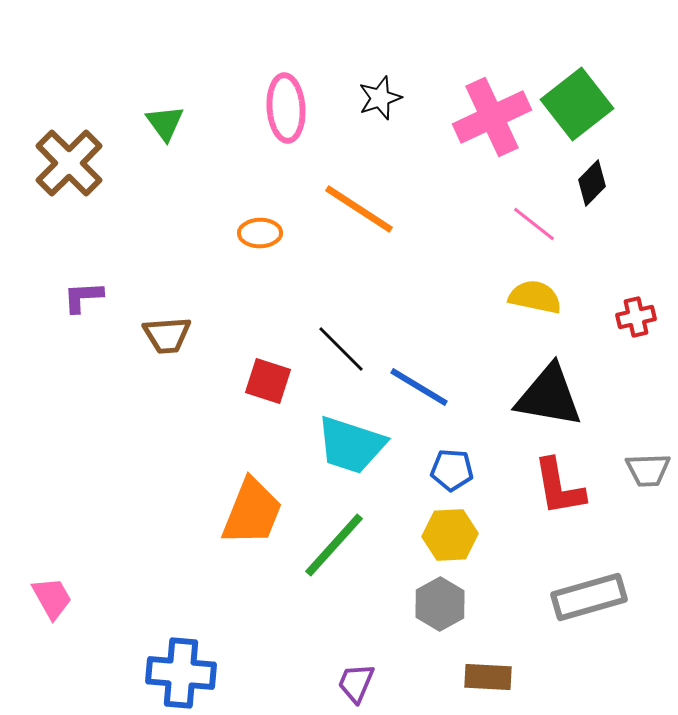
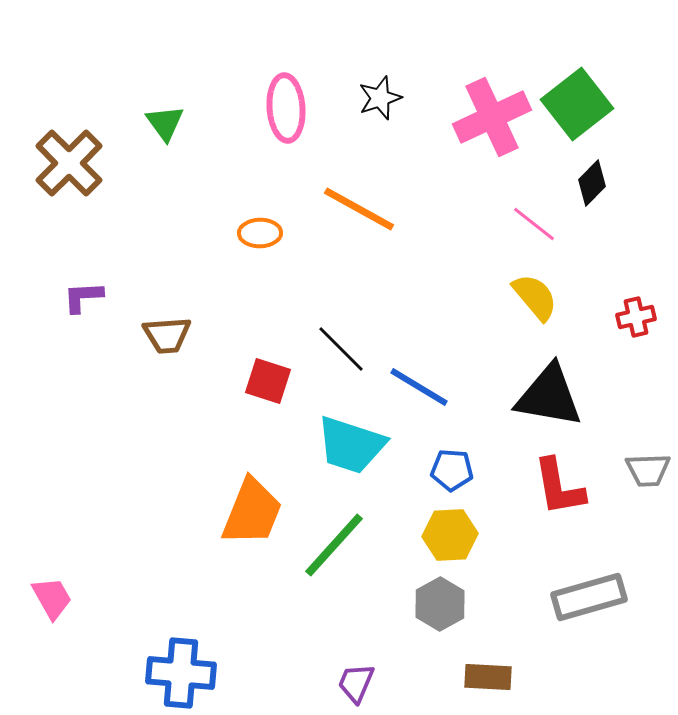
orange line: rotated 4 degrees counterclockwise
yellow semicircle: rotated 38 degrees clockwise
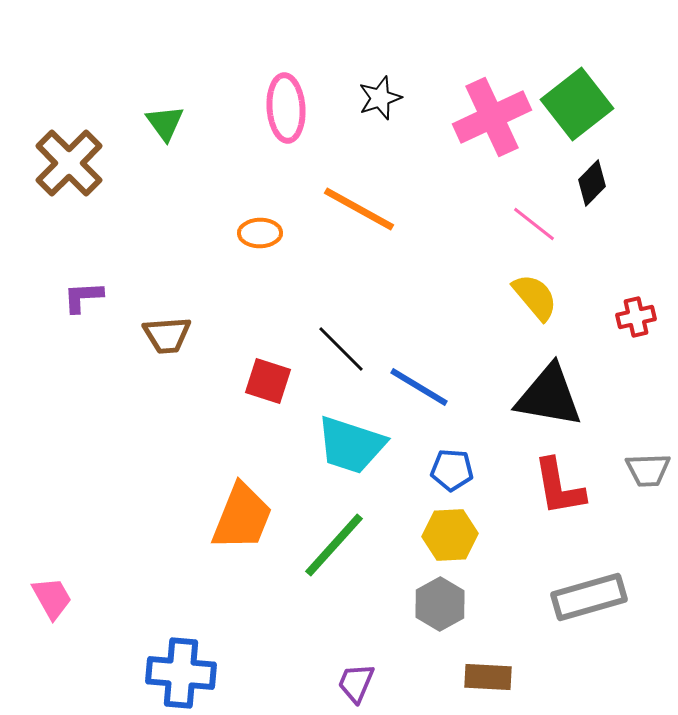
orange trapezoid: moved 10 px left, 5 px down
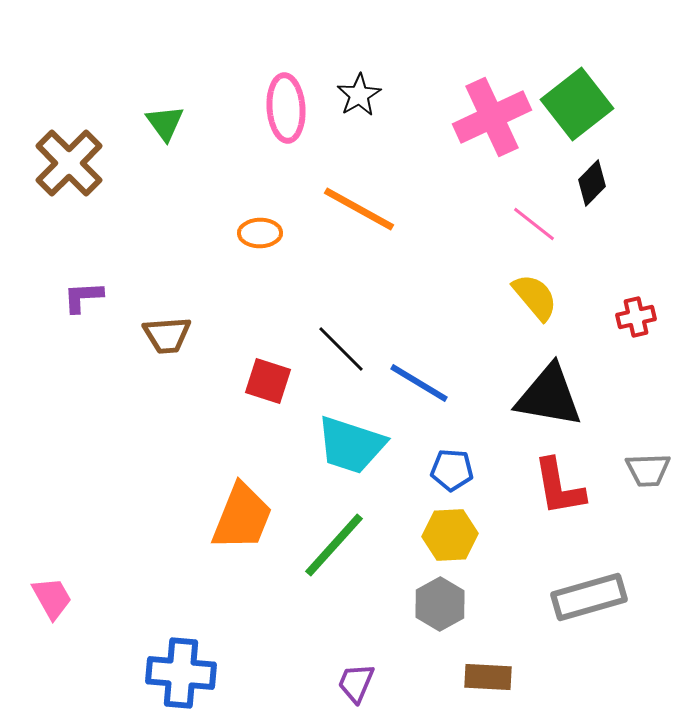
black star: moved 21 px left, 3 px up; rotated 12 degrees counterclockwise
blue line: moved 4 px up
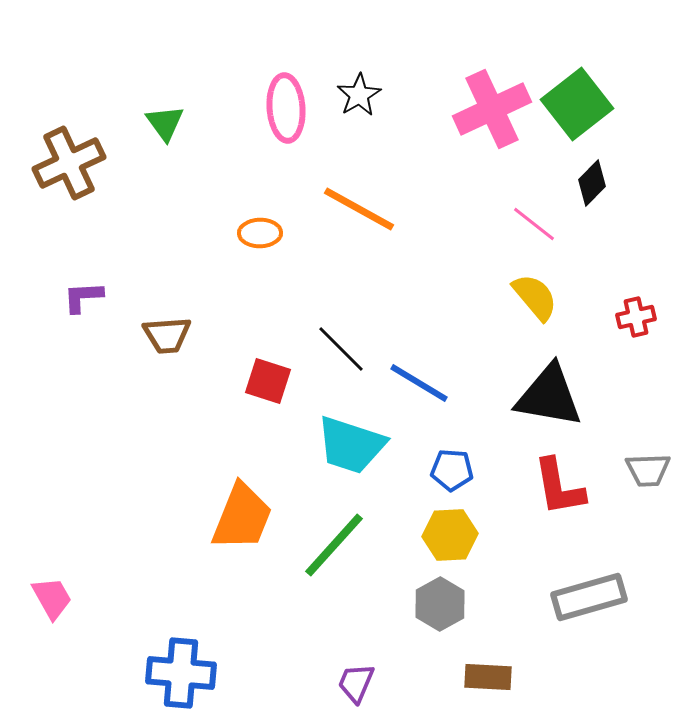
pink cross: moved 8 px up
brown cross: rotated 20 degrees clockwise
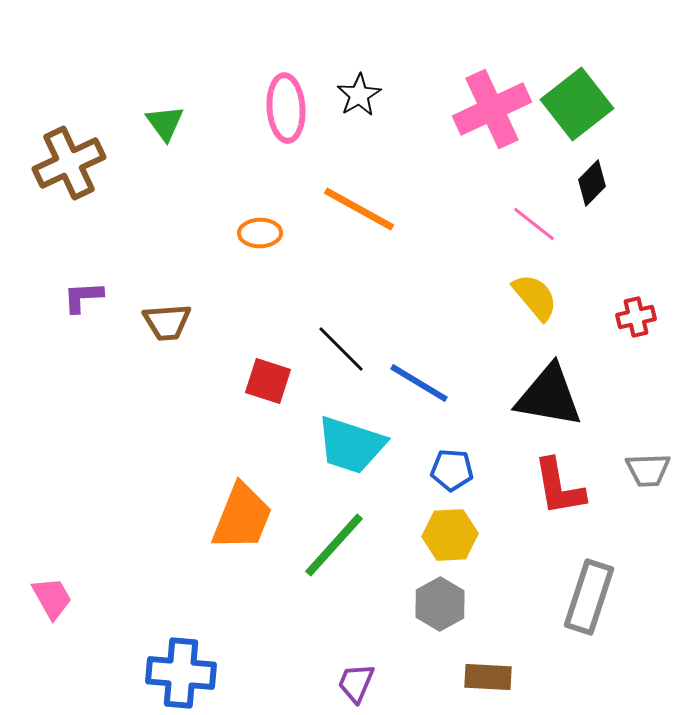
brown trapezoid: moved 13 px up
gray rectangle: rotated 56 degrees counterclockwise
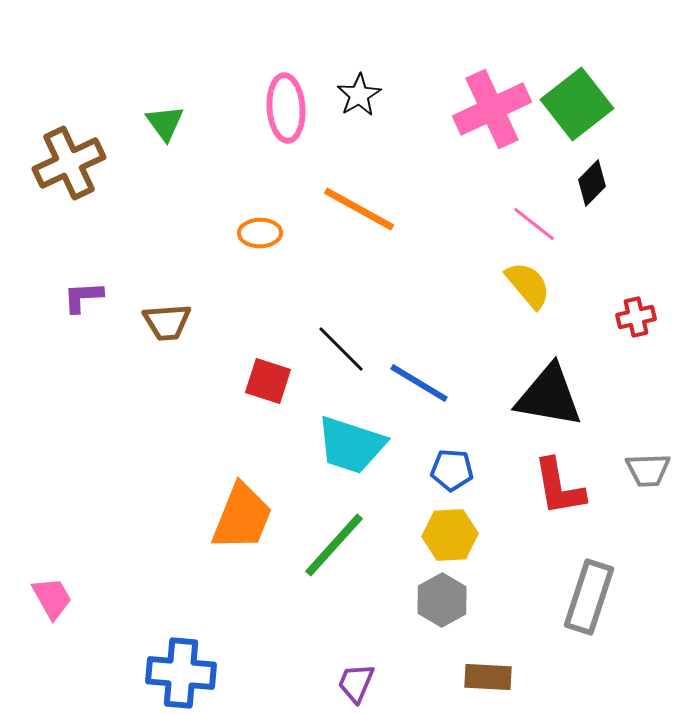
yellow semicircle: moved 7 px left, 12 px up
gray hexagon: moved 2 px right, 4 px up
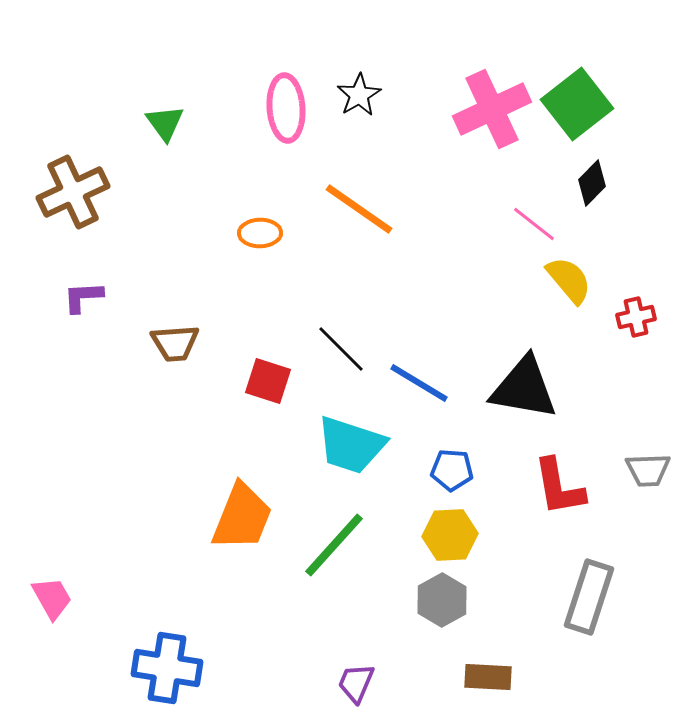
brown cross: moved 4 px right, 29 px down
orange line: rotated 6 degrees clockwise
yellow semicircle: moved 41 px right, 5 px up
brown trapezoid: moved 8 px right, 21 px down
black triangle: moved 25 px left, 8 px up
blue cross: moved 14 px left, 5 px up; rotated 4 degrees clockwise
